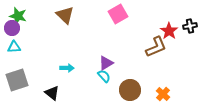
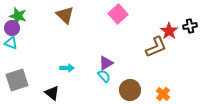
pink square: rotated 12 degrees counterclockwise
cyan triangle: moved 3 px left, 4 px up; rotated 24 degrees clockwise
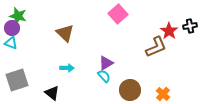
brown triangle: moved 18 px down
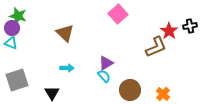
black triangle: rotated 21 degrees clockwise
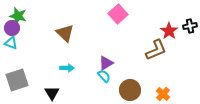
brown L-shape: moved 3 px down
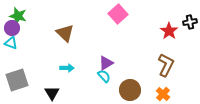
black cross: moved 4 px up
brown L-shape: moved 10 px right, 15 px down; rotated 40 degrees counterclockwise
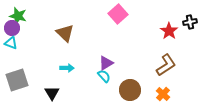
brown L-shape: rotated 30 degrees clockwise
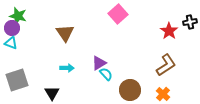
brown triangle: rotated 12 degrees clockwise
purple triangle: moved 7 px left
cyan semicircle: moved 2 px right, 2 px up
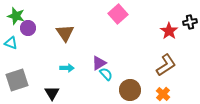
green star: moved 2 px left
purple circle: moved 16 px right
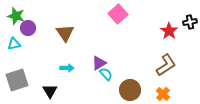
cyan triangle: moved 3 px right, 1 px down; rotated 32 degrees counterclockwise
black triangle: moved 2 px left, 2 px up
